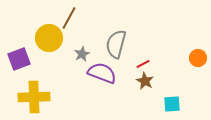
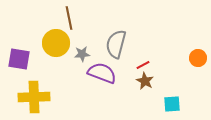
brown line: rotated 40 degrees counterclockwise
yellow circle: moved 7 px right, 5 px down
gray star: rotated 21 degrees clockwise
purple square: rotated 30 degrees clockwise
red line: moved 1 px down
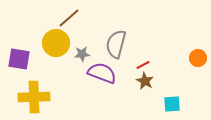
brown line: rotated 60 degrees clockwise
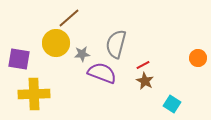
yellow cross: moved 3 px up
cyan square: rotated 36 degrees clockwise
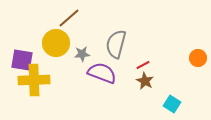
purple square: moved 3 px right, 1 px down
yellow cross: moved 14 px up
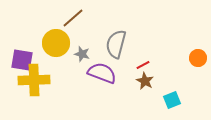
brown line: moved 4 px right
gray star: rotated 21 degrees clockwise
cyan square: moved 4 px up; rotated 36 degrees clockwise
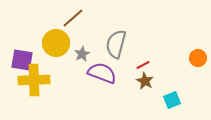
gray star: rotated 28 degrees clockwise
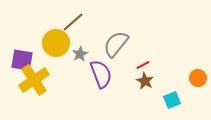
brown line: moved 4 px down
gray semicircle: rotated 24 degrees clockwise
gray star: moved 2 px left
orange circle: moved 20 px down
purple semicircle: moved 1 px left, 1 px down; rotated 48 degrees clockwise
yellow cross: rotated 32 degrees counterclockwise
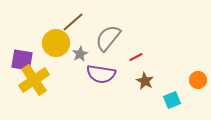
gray semicircle: moved 8 px left, 6 px up
red line: moved 7 px left, 8 px up
purple semicircle: rotated 120 degrees clockwise
orange circle: moved 2 px down
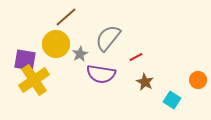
brown line: moved 7 px left, 5 px up
yellow circle: moved 1 px down
purple square: moved 3 px right
brown star: moved 1 px down
cyan square: rotated 36 degrees counterclockwise
